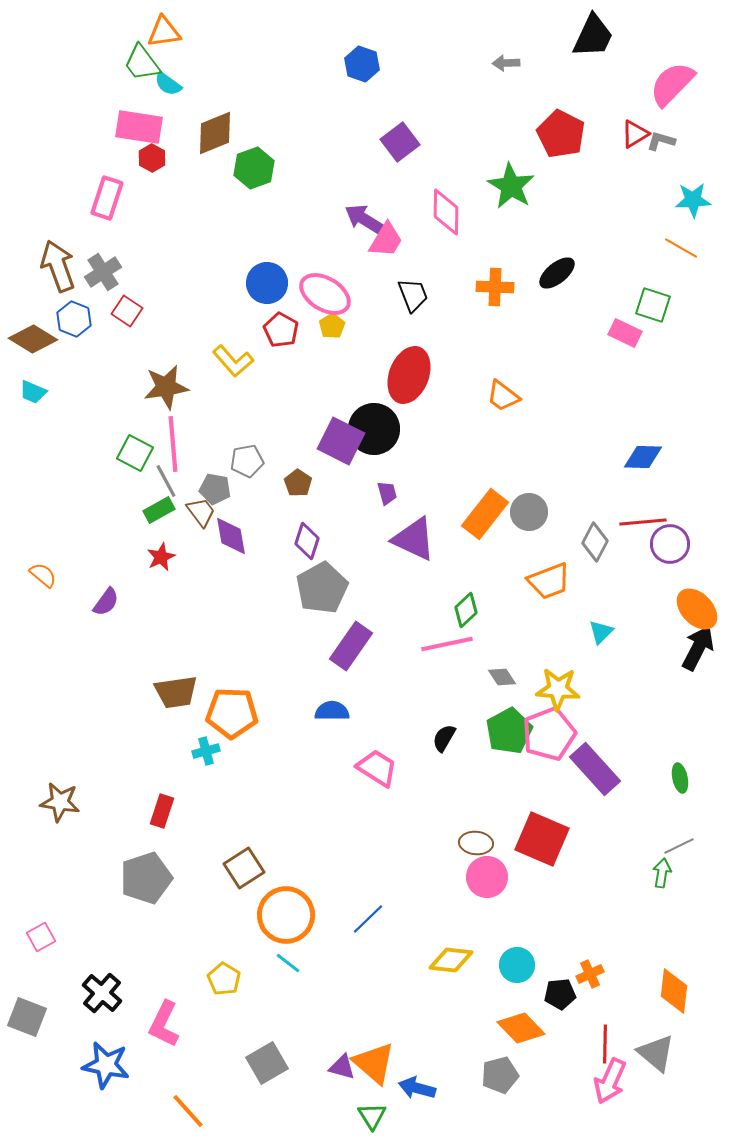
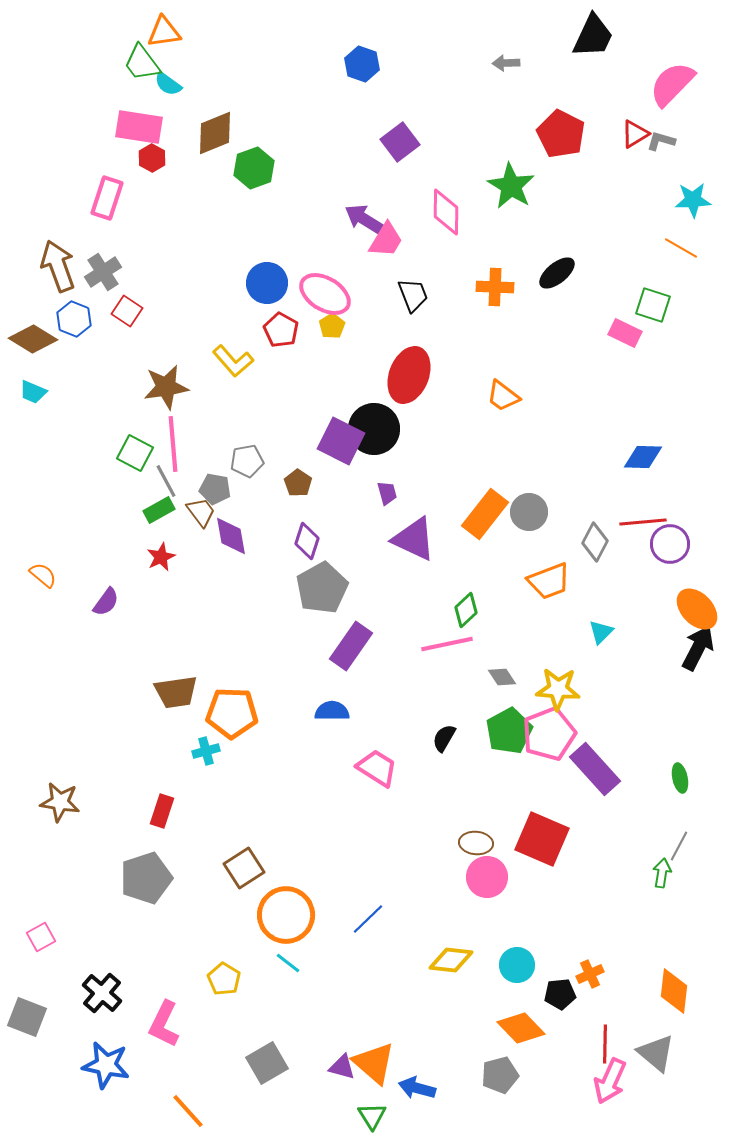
gray line at (679, 846): rotated 36 degrees counterclockwise
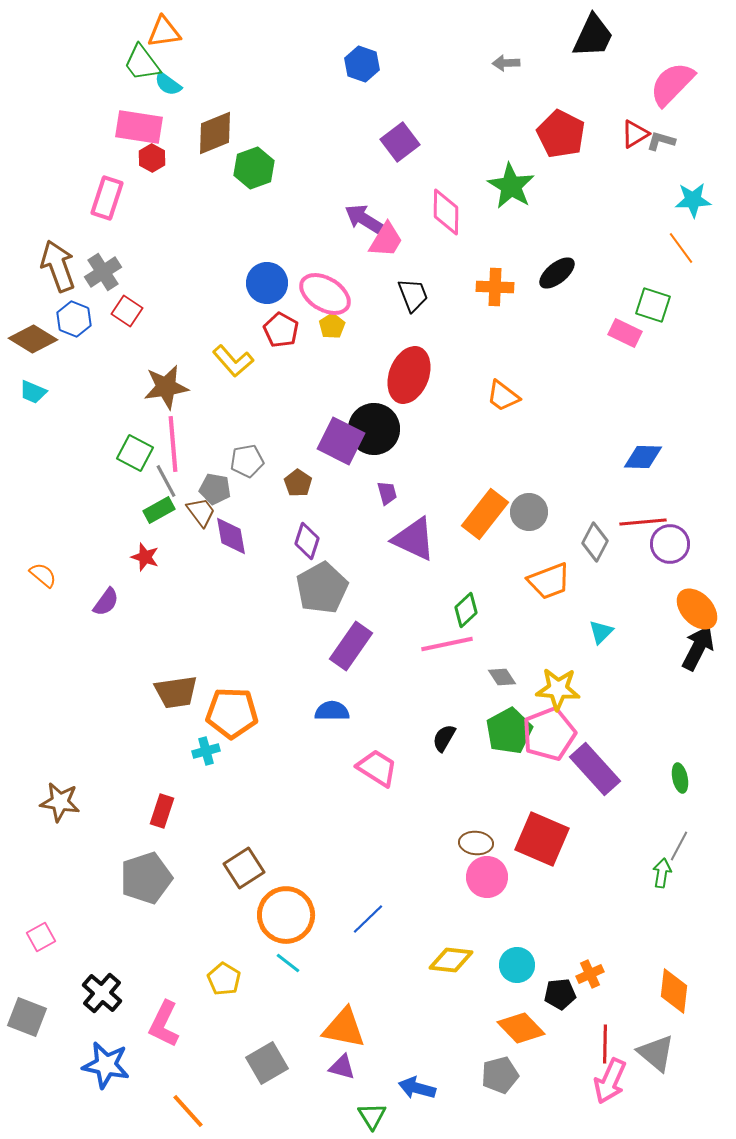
orange line at (681, 248): rotated 24 degrees clockwise
red star at (161, 557): moved 16 px left; rotated 28 degrees counterclockwise
orange triangle at (374, 1063): moved 30 px left, 35 px up; rotated 30 degrees counterclockwise
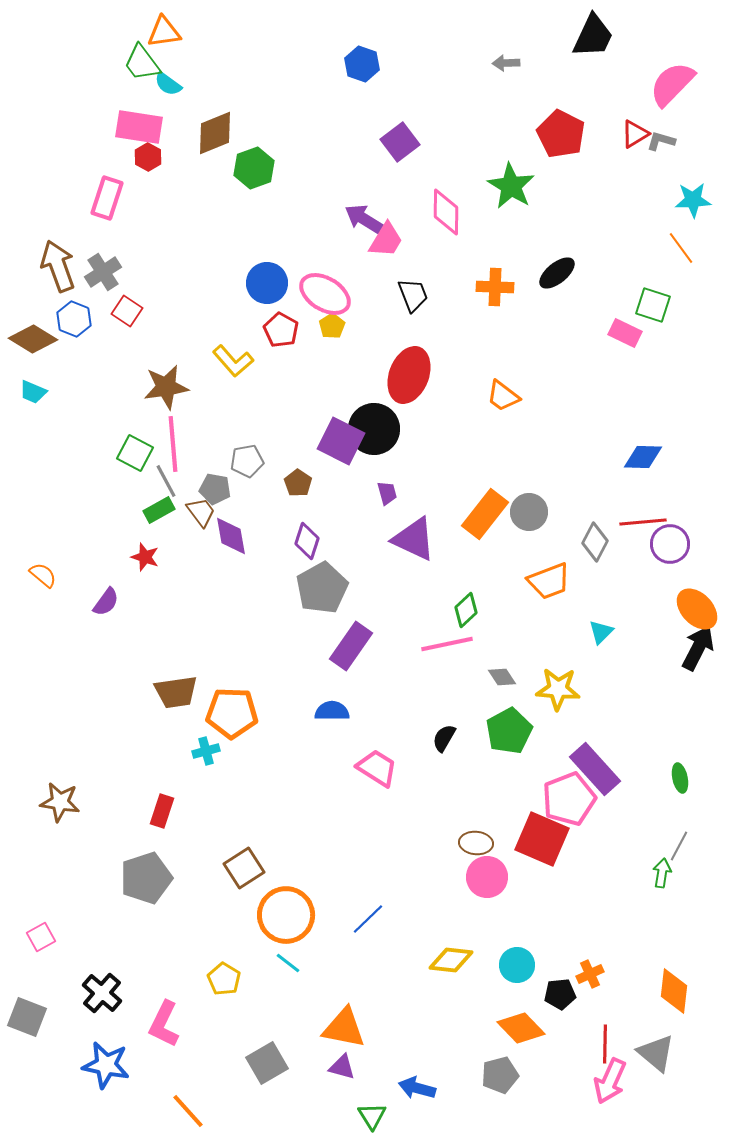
red hexagon at (152, 158): moved 4 px left, 1 px up
pink pentagon at (549, 734): moved 20 px right, 65 px down
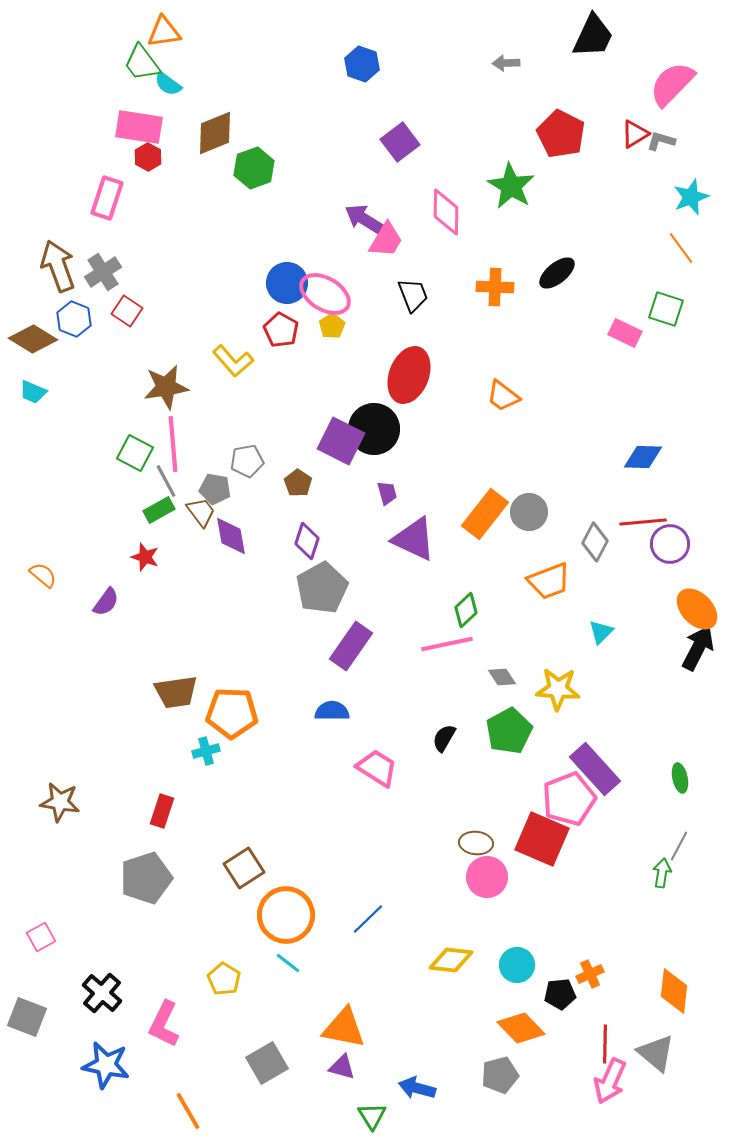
cyan star at (693, 200): moved 2 px left, 3 px up; rotated 18 degrees counterclockwise
blue circle at (267, 283): moved 20 px right
green square at (653, 305): moved 13 px right, 4 px down
orange line at (188, 1111): rotated 12 degrees clockwise
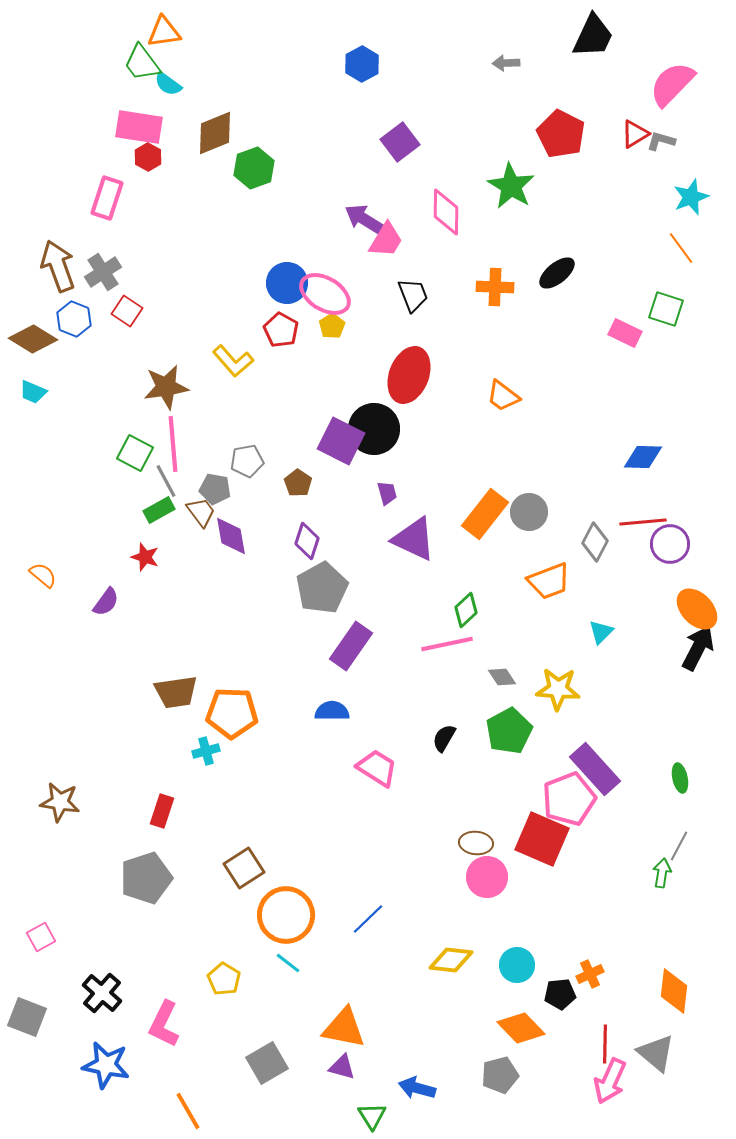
blue hexagon at (362, 64): rotated 12 degrees clockwise
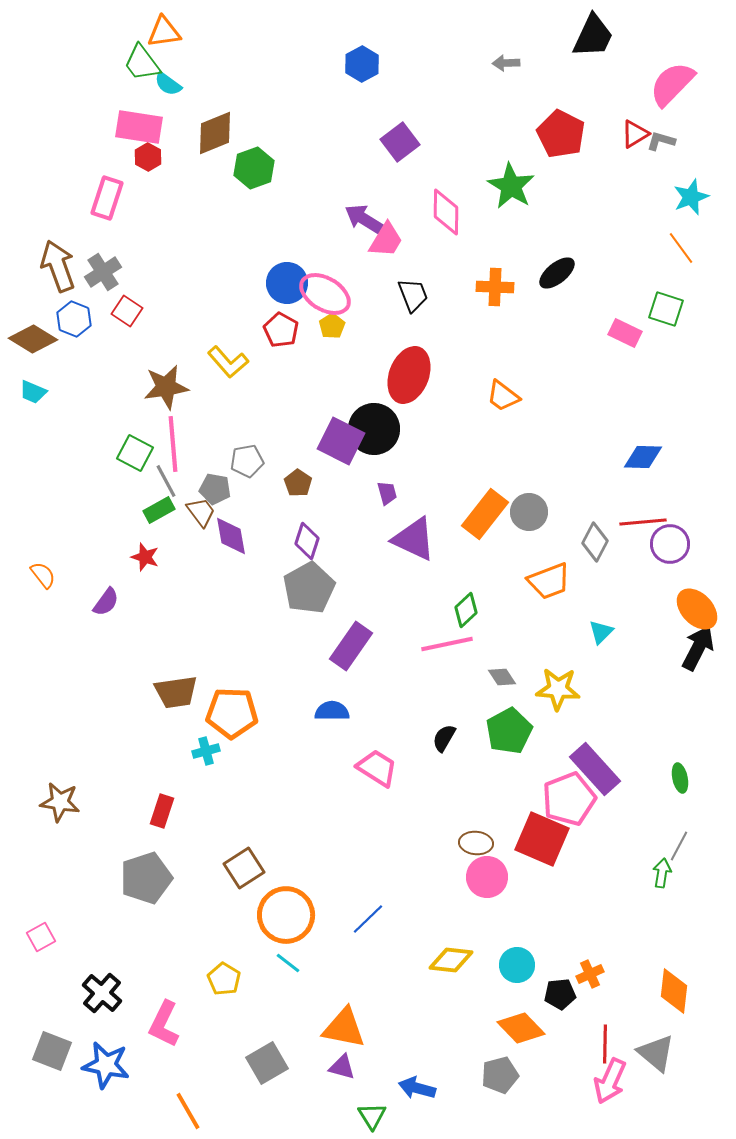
yellow L-shape at (233, 361): moved 5 px left, 1 px down
orange semicircle at (43, 575): rotated 12 degrees clockwise
gray pentagon at (322, 588): moved 13 px left
gray square at (27, 1017): moved 25 px right, 34 px down
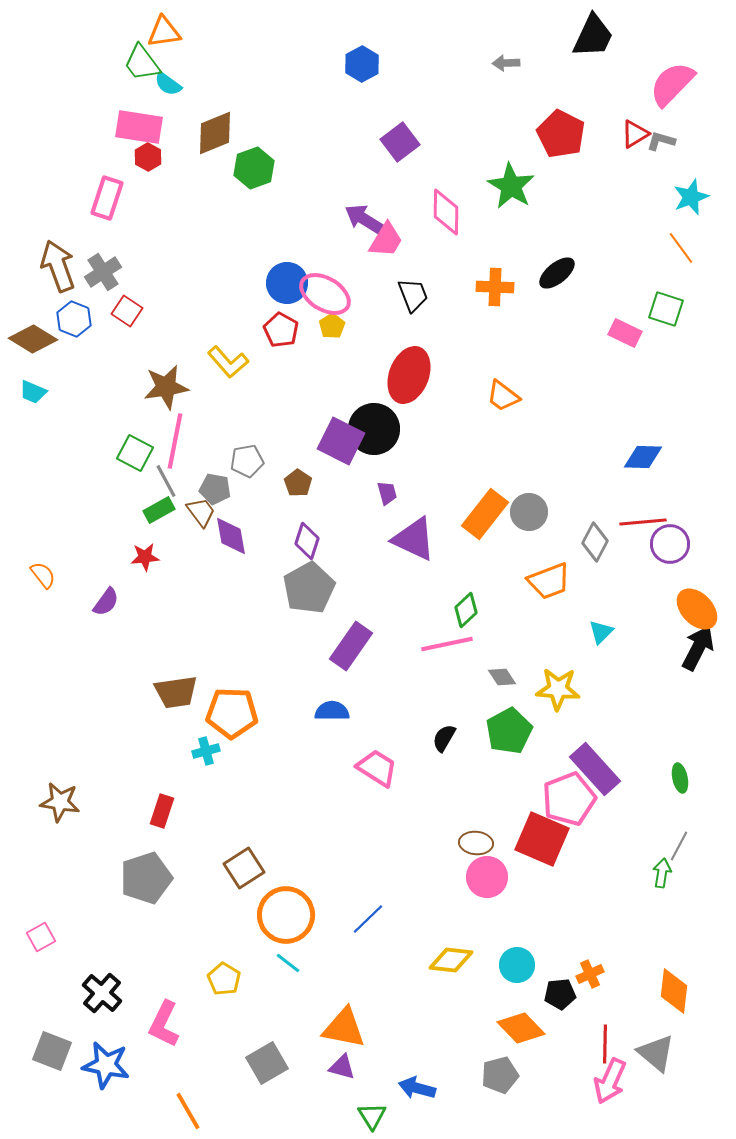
pink line at (173, 444): moved 2 px right, 3 px up; rotated 16 degrees clockwise
red star at (145, 557): rotated 24 degrees counterclockwise
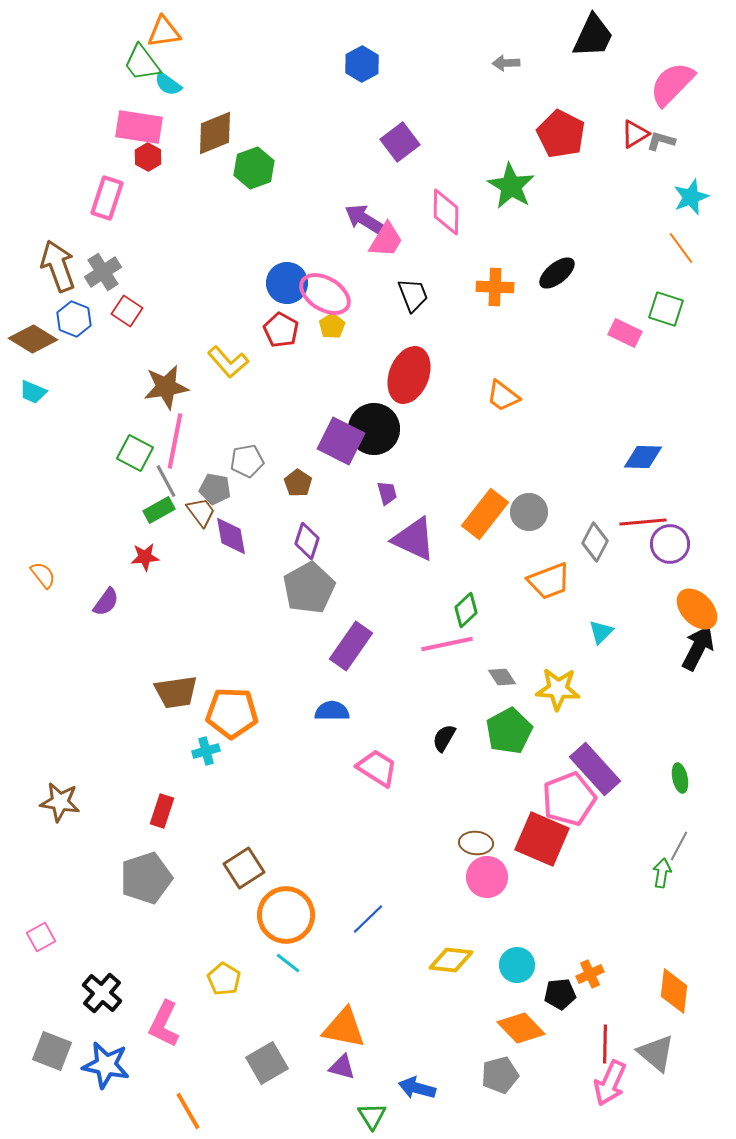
pink arrow at (610, 1081): moved 2 px down
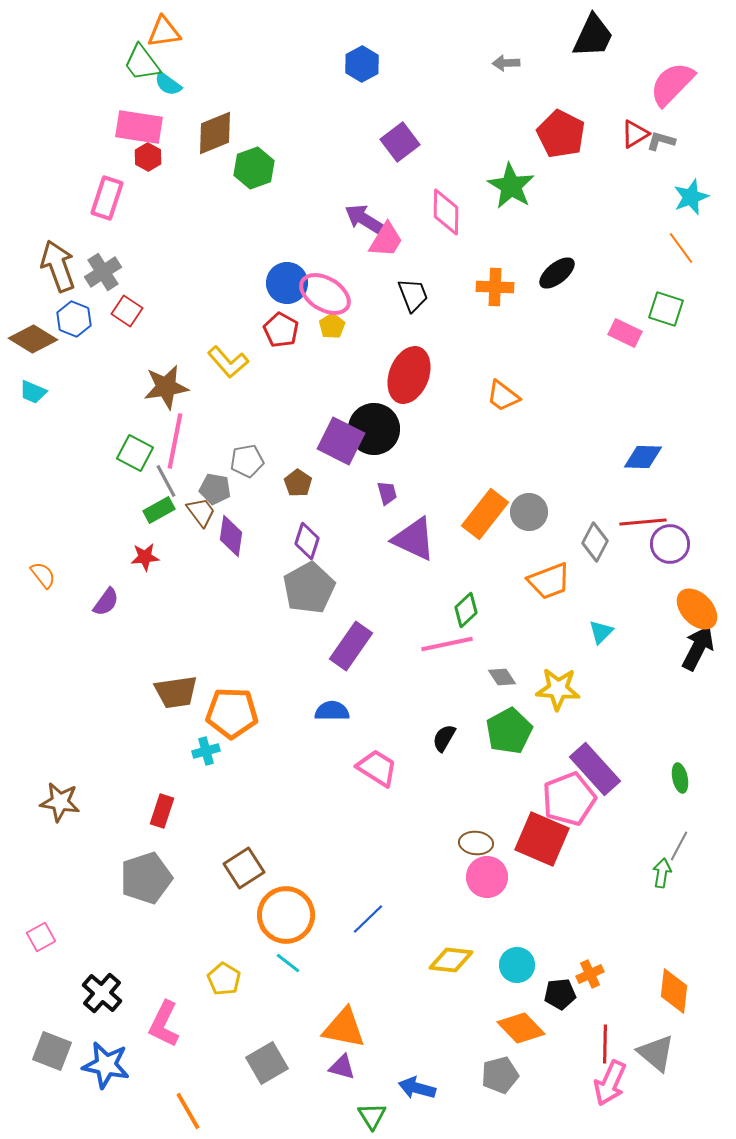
purple diamond at (231, 536): rotated 18 degrees clockwise
